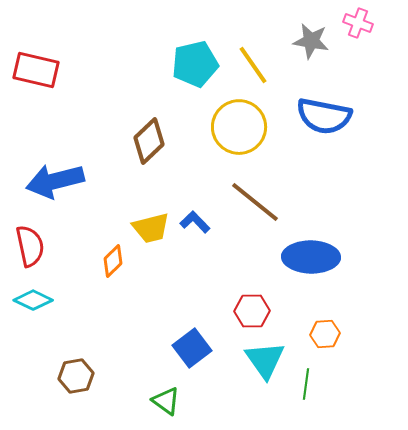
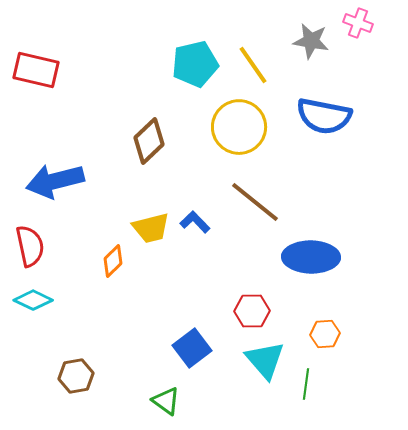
cyan triangle: rotated 6 degrees counterclockwise
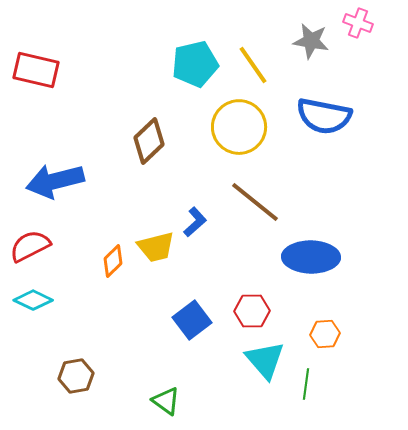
blue L-shape: rotated 92 degrees clockwise
yellow trapezoid: moved 5 px right, 19 px down
red semicircle: rotated 105 degrees counterclockwise
blue square: moved 28 px up
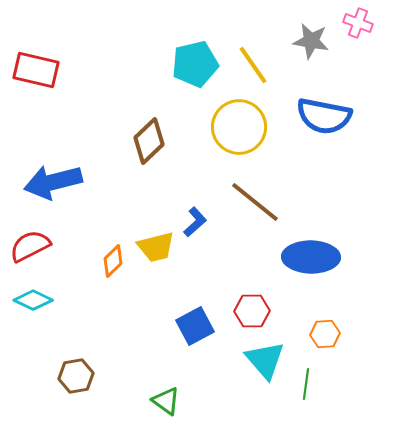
blue arrow: moved 2 px left, 1 px down
blue square: moved 3 px right, 6 px down; rotated 9 degrees clockwise
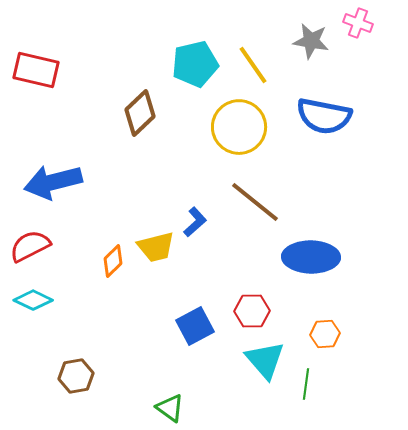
brown diamond: moved 9 px left, 28 px up
green triangle: moved 4 px right, 7 px down
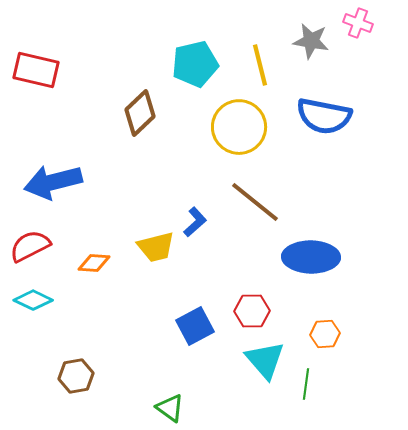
yellow line: moved 7 px right; rotated 21 degrees clockwise
orange diamond: moved 19 px left, 2 px down; rotated 48 degrees clockwise
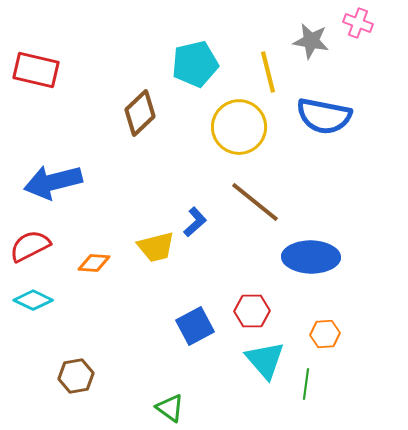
yellow line: moved 8 px right, 7 px down
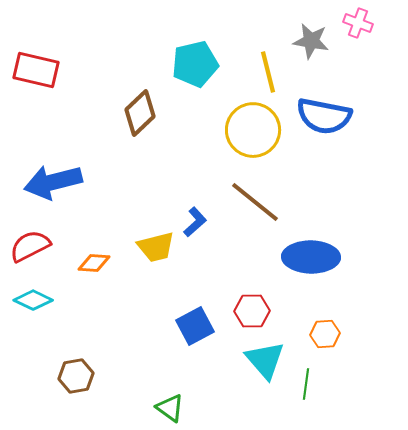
yellow circle: moved 14 px right, 3 px down
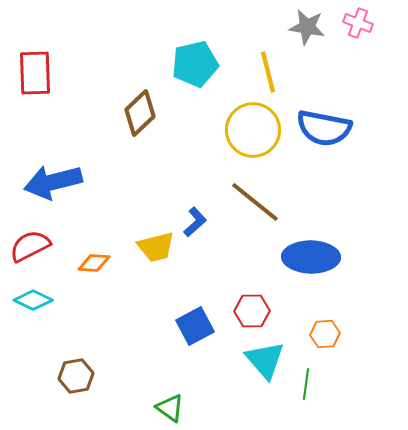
gray star: moved 4 px left, 14 px up
red rectangle: moved 1 px left, 3 px down; rotated 75 degrees clockwise
blue semicircle: moved 12 px down
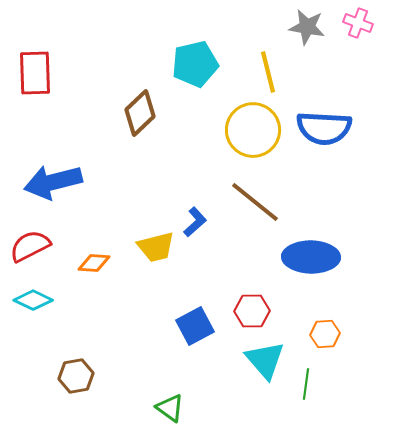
blue semicircle: rotated 8 degrees counterclockwise
